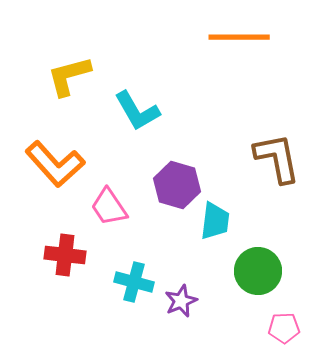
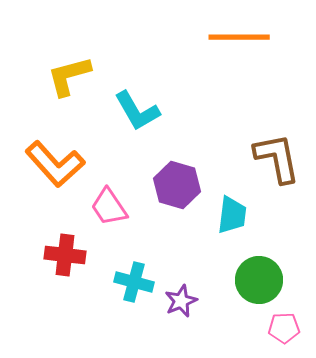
cyan trapezoid: moved 17 px right, 6 px up
green circle: moved 1 px right, 9 px down
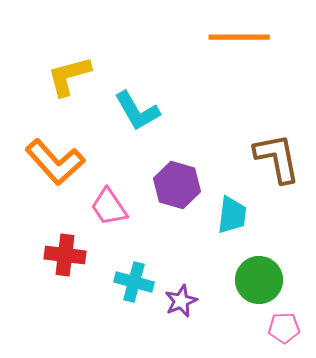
orange L-shape: moved 2 px up
